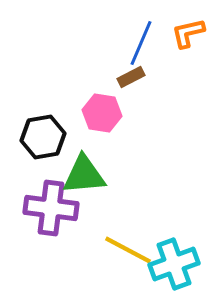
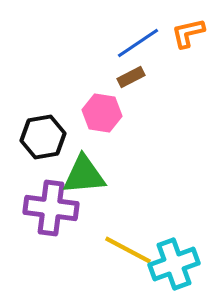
blue line: moved 3 px left; rotated 33 degrees clockwise
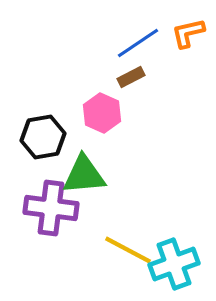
pink hexagon: rotated 15 degrees clockwise
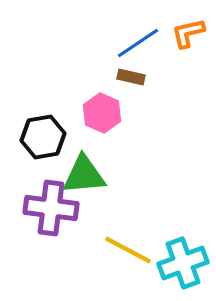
brown rectangle: rotated 40 degrees clockwise
cyan cross: moved 9 px right, 1 px up
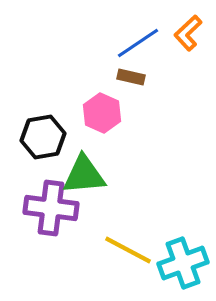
orange L-shape: rotated 30 degrees counterclockwise
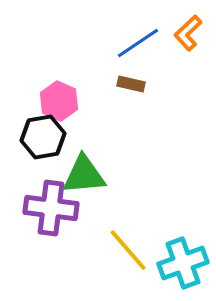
brown rectangle: moved 7 px down
pink hexagon: moved 43 px left, 12 px up
yellow line: rotated 21 degrees clockwise
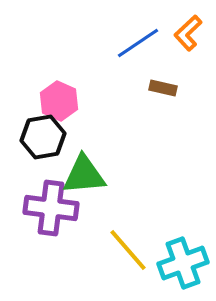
brown rectangle: moved 32 px right, 4 px down
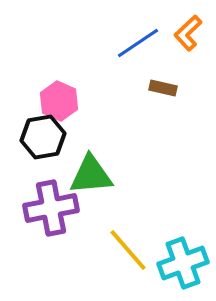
green triangle: moved 7 px right
purple cross: rotated 18 degrees counterclockwise
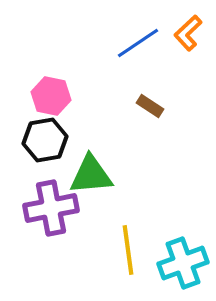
brown rectangle: moved 13 px left, 18 px down; rotated 20 degrees clockwise
pink hexagon: moved 8 px left, 5 px up; rotated 12 degrees counterclockwise
black hexagon: moved 2 px right, 3 px down
yellow line: rotated 33 degrees clockwise
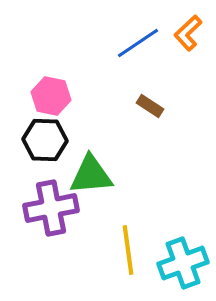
black hexagon: rotated 12 degrees clockwise
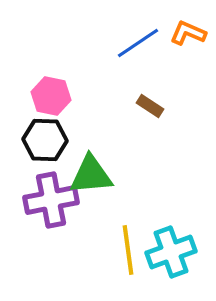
orange L-shape: rotated 66 degrees clockwise
purple cross: moved 8 px up
cyan cross: moved 12 px left, 11 px up
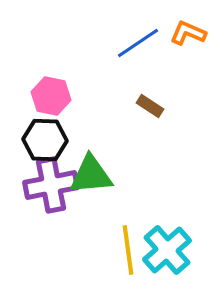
purple cross: moved 15 px up
cyan cross: moved 4 px left, 2 px up; rotated 21 degrees counterclockwise
